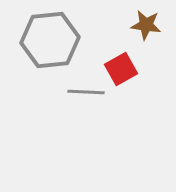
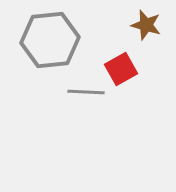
brown star: rotated 8 degrees clockwise
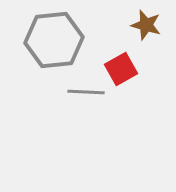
gray hexagon: moved 4 px right
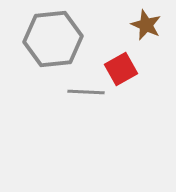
brown star: rotated 8 degrees clockwise
gray hexagon: moved 1 px left, 1 px up
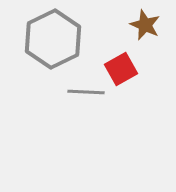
brown star: moved 1 px left
gray hexagon: rotated 20 degrees counterclockwise
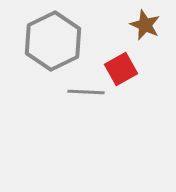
gray hexagon: moved 2 px down
